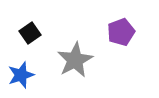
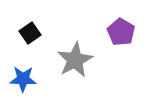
purple pentagon: rotated 20 degrees counterclockwise
blue star: moved 2 px right, 4 px down; rotated 20 degrees clockwise
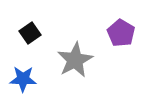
purple pentagon: moved 1 px down
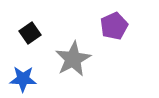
purple pentagon: moved 7 px left, 7 px up; rotated 16 degrees clockwise
gray star: moved 2 px left, 1 px up
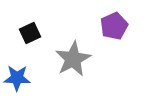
black square: rotated 10 degrees clockwise
blue star: moved 6 px left, 1 px up
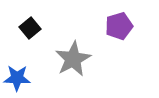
purple pentagon: moved 5 px right; rotated 8 degrees clockwise
black square: moved 5 px up; rotated 15 degrees counterclockwise
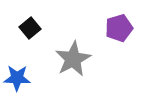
purple pentagon: moved 2 px down
